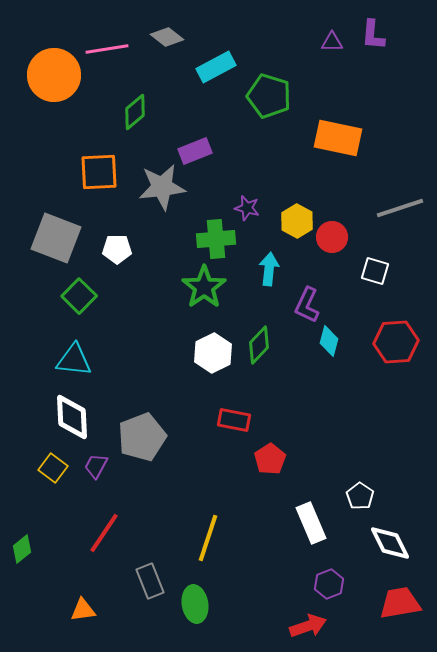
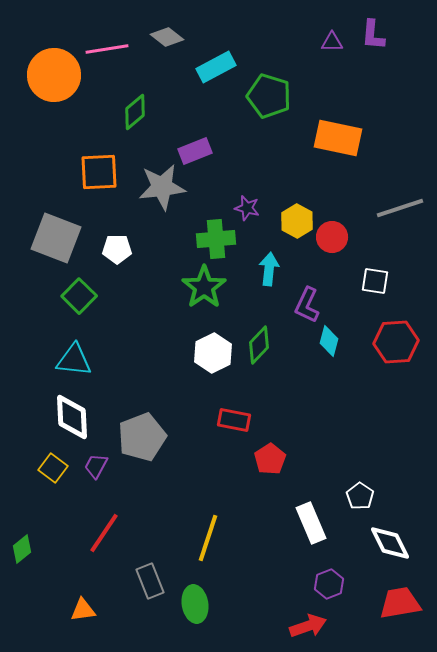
white square at (375, 271): moved 10 px down; rotated 8 degrees counterclockwise
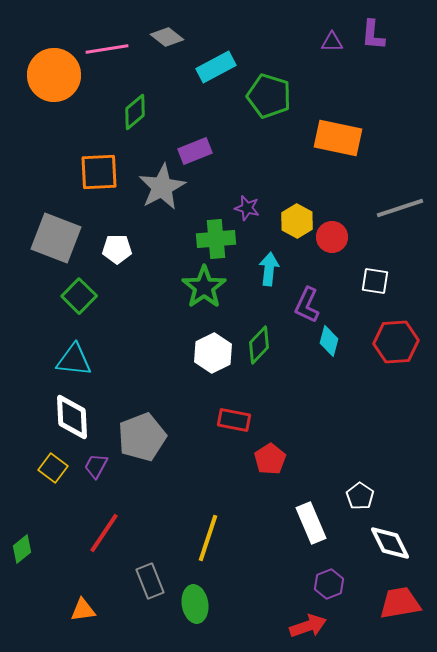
gray star at (162, 187): rotated 21 degrees counterclockwise
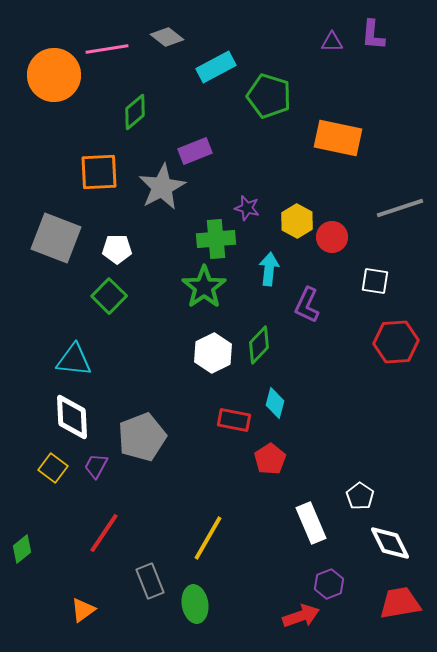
green square at (79, 296): moved 30 px right
cyan diamond at (329, 341): moved 54 px left, 62 px down
yellow line at (208, 538): rotated 12 degrees clockwise
orange triangle at (83, 610): rotated 28 degrees counterclockwise
red arrow at (308, 626): moved 7 px left, 10 px up
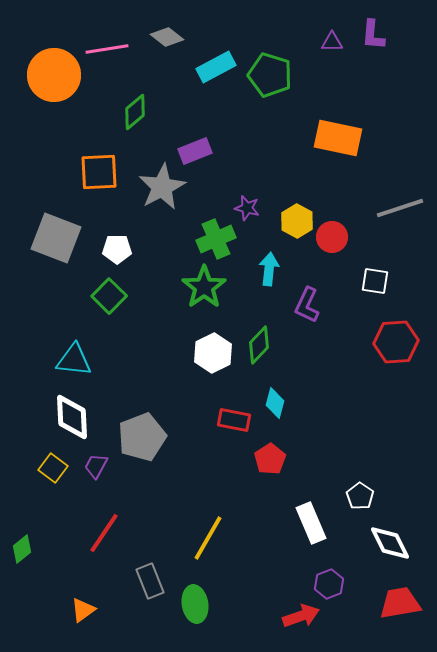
green pentagon at (269, 96): moved 1 px right, 21 px up
green cross at (216, 239): rotated 18 degrees counterclockwise
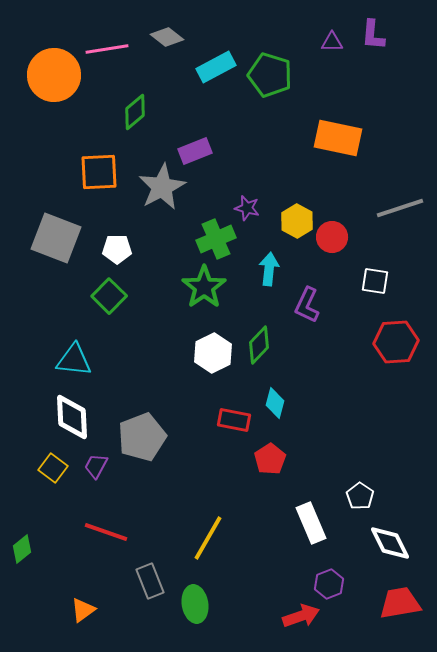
red line at (104, 533): moved 2 px right, 1 px up; rotated 75 degrees clockwise
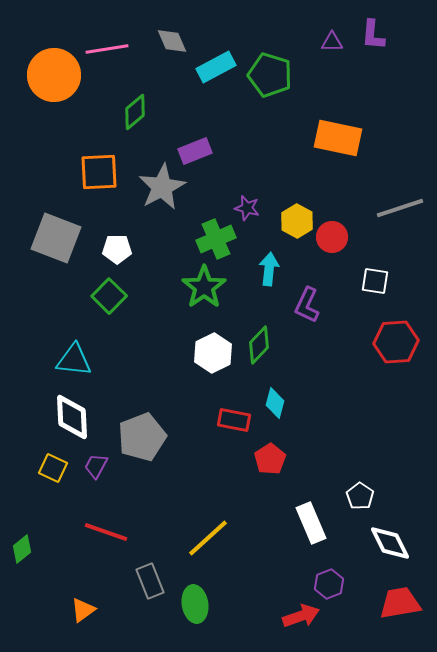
gray diamond at (167, 37): moved 5 px right, 4 px down; rotated 28 degrees clockwise
yellow square at (53, 468): rotated 12 degrees counterclockwise
yellow line at (208, 538): rotated 18 degrees clockwise
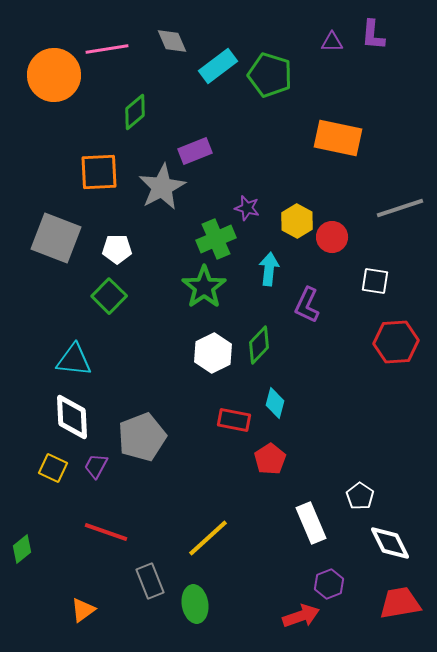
cyan rectangle at (216, 67): moved 2 px right, 1 px up; rotated 9 degrees counterclockwise
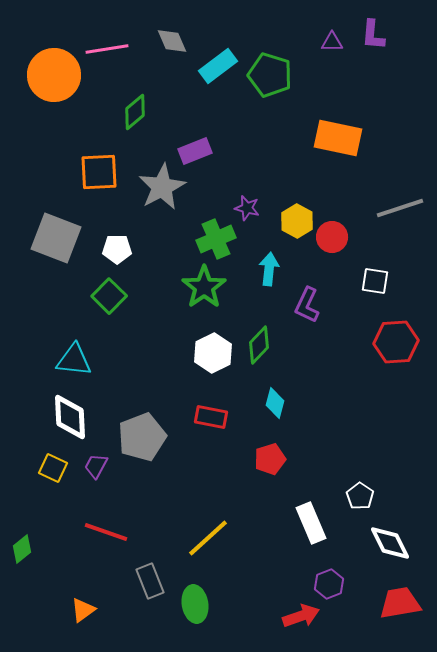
white diamond at (72, 417): moved 2 px left
red rectangle at (234, 420): moved 23 px left, 3 px up
red pentagon at (270, 459): rotated 16 degrees clockwise
